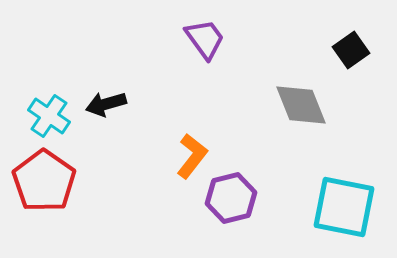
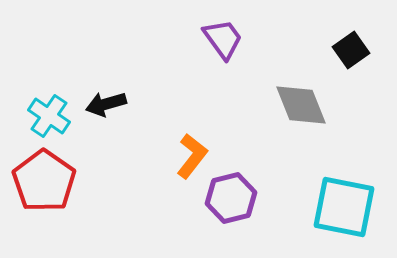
purple trapezoid: moved 18 px right
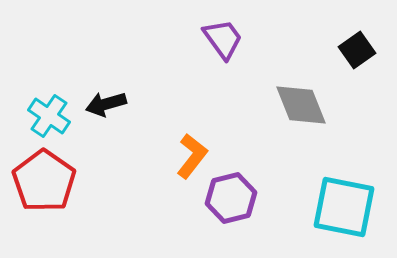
black square: moved 6 px right
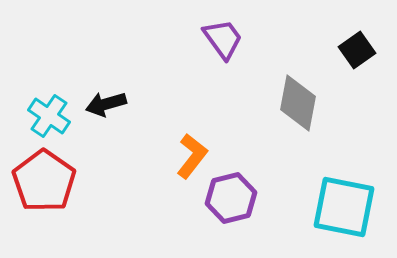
gray diamond: moved 3 px left, 2 px up; rotated 32 degrees clockwise
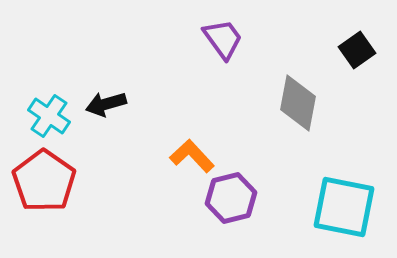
orange L-shape: rotated 81 degrees counterclockwise
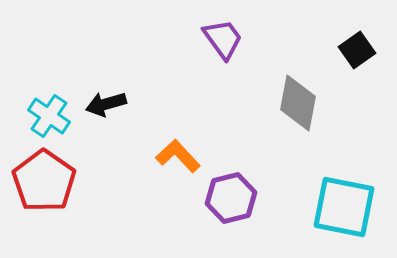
orange L-shape: moved 14 px left
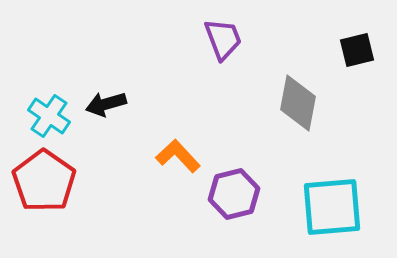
purple trapezoid: rotated 15 degrees clockwise
black square: rotated 21 degrees clockwise
purple hexagon: moved 3 px right, 4 px up
cyan square: moved 12 px left; rotated 16 degrees counterclockwise
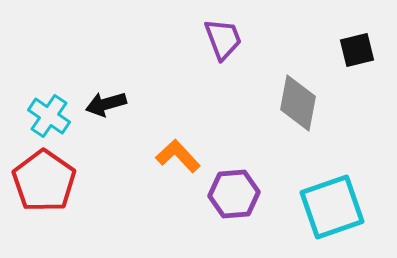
purple hexagon: rotated 9 degrees clockwise
cyan square: rotated 14 degrees counterclockwise
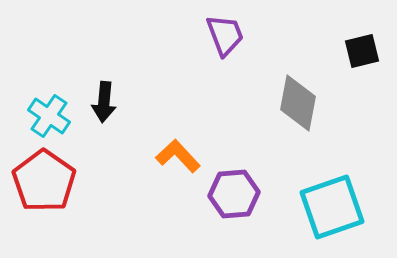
purple trapezoid: moved 2 px right, 4 px up
black square: moved 5 px right, 1 px down
black arrow: moved 2 px left, 2 px up; rotated 69 degrees counterclockwise
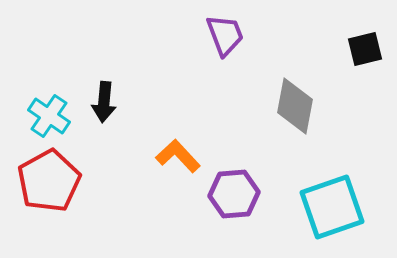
black square: moved 3 px right, 2 px up
gray diamond: moved 3 px left, 3 px down
red pentagon: moved 5 px right; rotated 8 degrees clockwise
